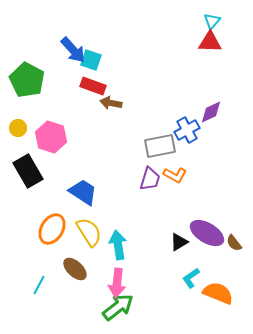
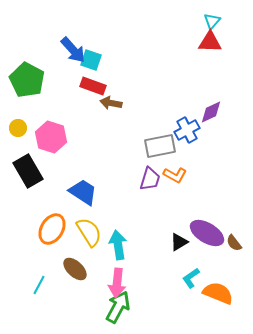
green arrow: rotated 24 degrees counterclockwise
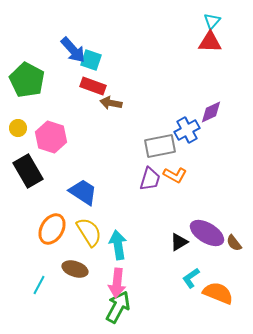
brown ellipse: rotated 25 degrees counterclockwise
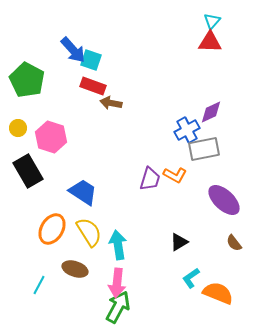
gray rectangle: moved 44 px right, 3 px down
purple ellipse: moved 17 px right, 33 px up; rotated 12 degrees clockwise
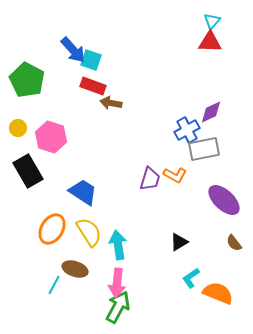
cyan line: moved 15 px right
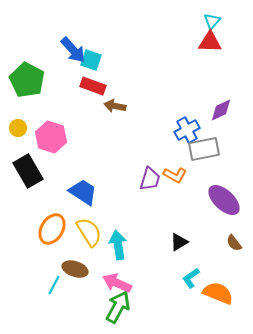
brown arrow: moved 4 px right, 3 px down
purple diamond: moved 10 px right, 2 px up
pink arrow: rotated 108 degrees clockwise
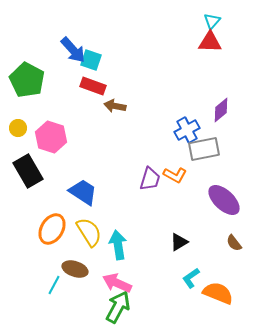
purple diamond: rotated 15 degrees counterclockwise
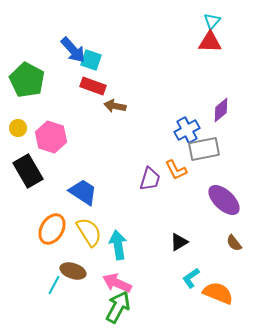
orange L-shape: moved 1 px right, 5 px up; rotated 35 degrees clockwise
brown ellipse: moved 2 px left, 2 px down
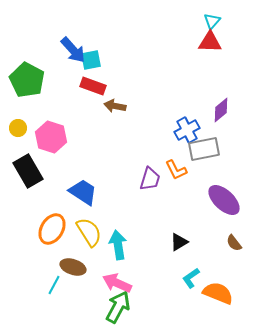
cyan square: rotated 30 degrees counterclockwise
brown ellipse: moved 4 px up
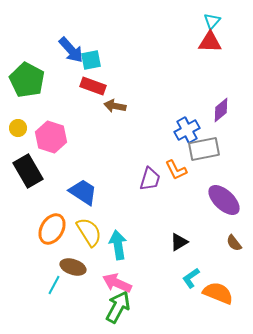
blue arrow: moved 2 px left
